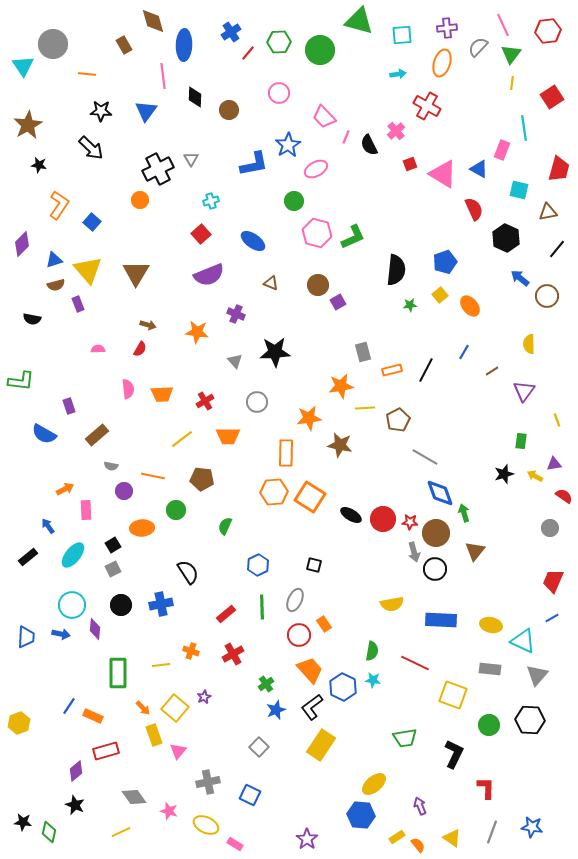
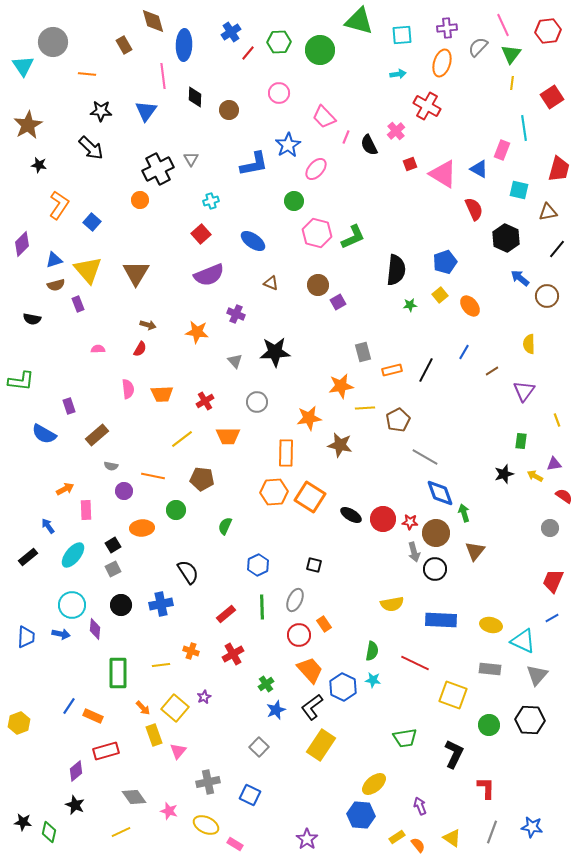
gray circle at (53, 44): moved 2 px up
pink ellipse at (316, 169): rotated 20 degrees counterclockwise
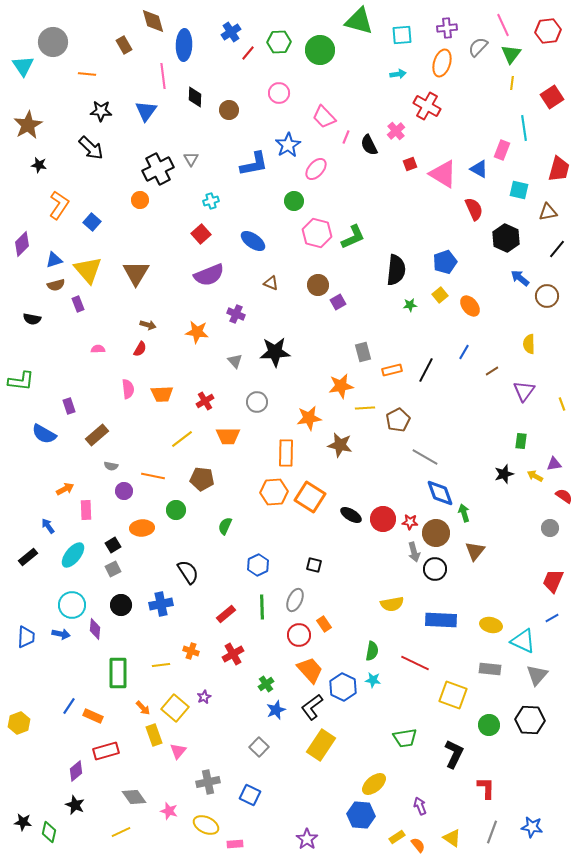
yellow line at (557, 420): moved 5 px right, 16 px up
pink rectangle at (235, 844): rotated 35 degrees counterclockwise
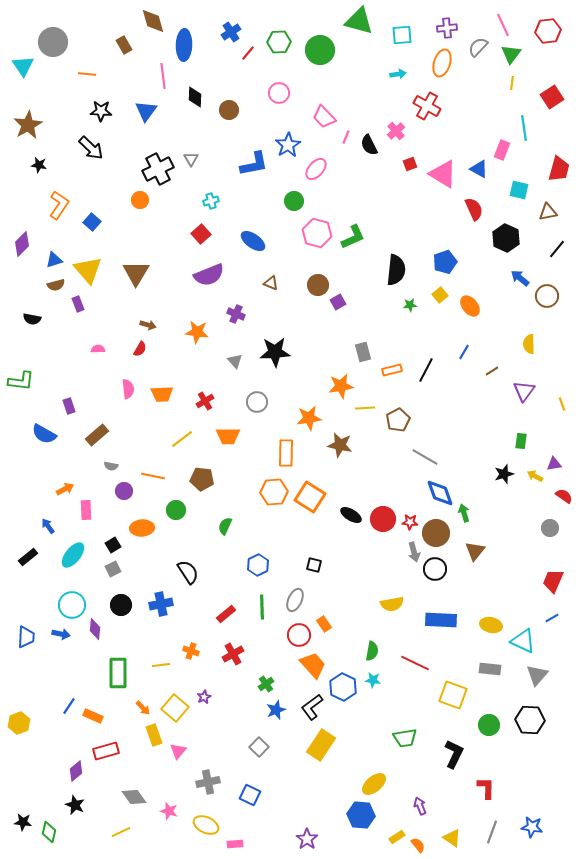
orange trapezoid at (310, 670): moved 3 px right, 5 px up
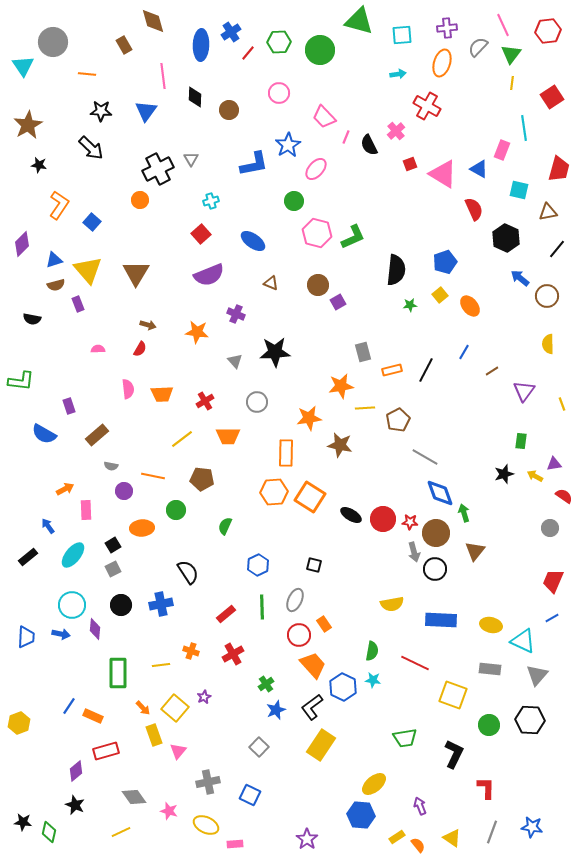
blue ellipse at (184, 45): moved 17 px right
yellow semicircle at (529, 344): moved 19 px right
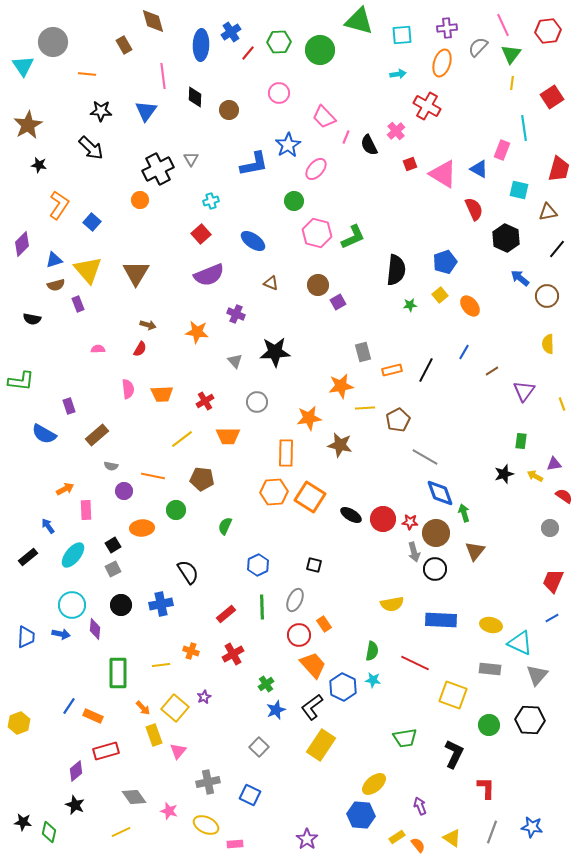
cyan triangle at (523, 641): moved 3 px left, 2 px down
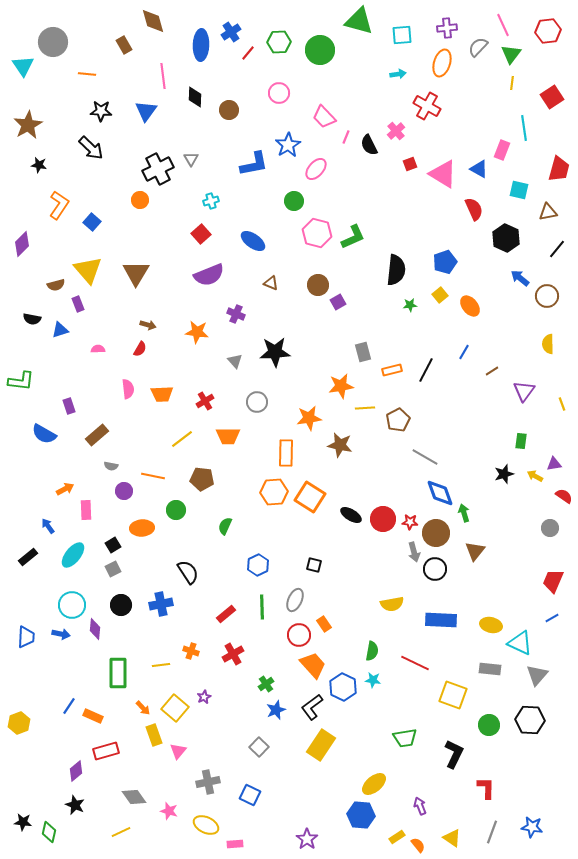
blue triangle at (54, 260): moved 6 px right, 70 px down
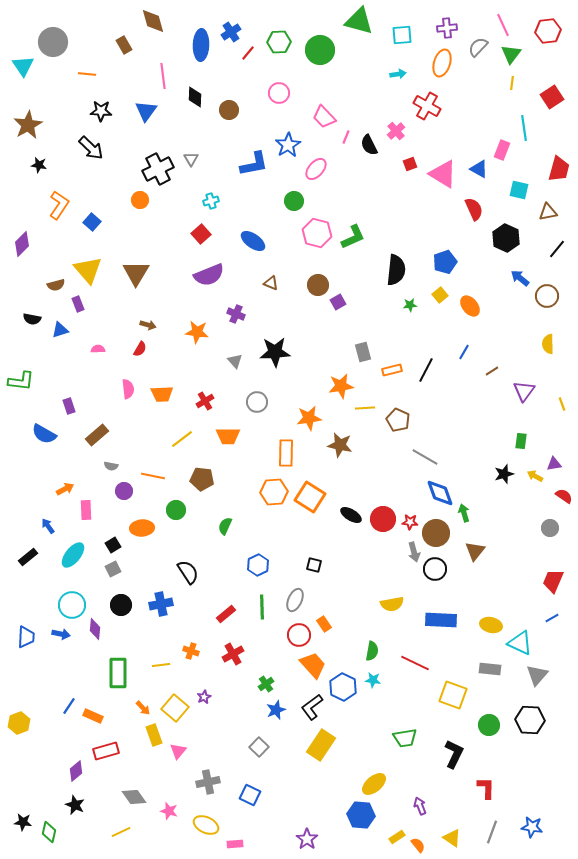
brown pentagon at (398, 420): rotated 20 degrees counterclockwise
